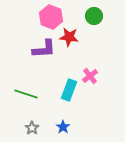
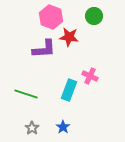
pink cross: rotated 28 degrees counterclockwise
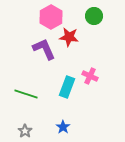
pink hexagon: rotated 10 degrees clockwise
purple L-shape: rotated 110 degrees counterclockwise
cyan rectangle: moved 2 px left, 3 px up
gray star: moved 7 px left, 3 px down
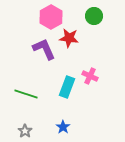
red star: moved 1 px down
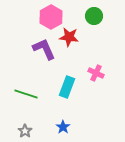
red star: moved 1 px up
pink cross: moved 6 px right, 3 px up
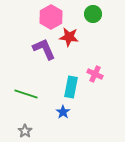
green circle: moved 1 px left, 2 px up
pink cross: moved 1 px left, 1 px down
cyan rectangle: moved 4 px right; rotated 10 degrees counterclockwise
blue star: moved 15 px up
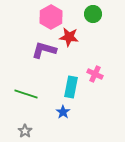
purple L-shape: moved 1 px down; rotated 50 degrees counterclockwise
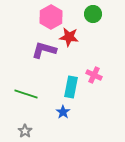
pink cross: moved 1 px left, 1 px down
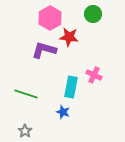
pink hexagon: moved 1 px left, 1 px down
blue star: rotated 16 degrees counterclockwise
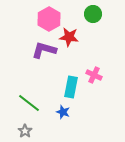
pink hexagon: moved 1 px left, 1 px down
green line: moved 3 px right, 9 px down; rotated 20 degrees clockwise
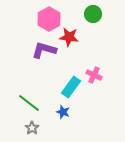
cyan rectangle: rotated 25 degrees clockwise
gray star: moved 7 px right, 3 px up
